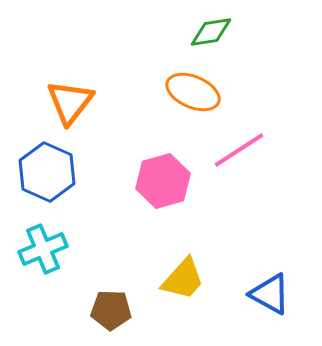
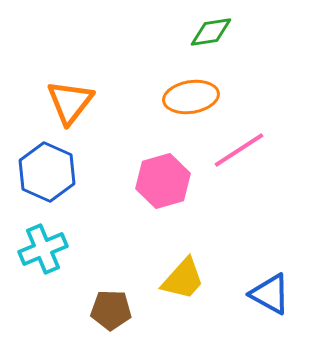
orange ellipse: moved 2 px left, 5 px down; rotated 32 degrees counterclockwise
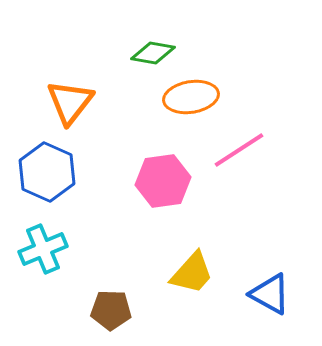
green diamond: moved 58 px left, 21 px down; rotated 18 degrees clockwise
pink hexagon: rotated 8 degrees clockwise
yellow trapezoid: moved 9 px right, 6 px up
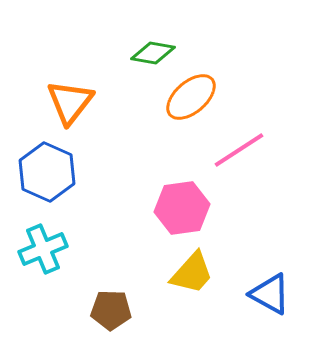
orange ellipse: rotated 32 degrees counterclockwise
pink hexagon: moved 19 px right, 27 px down
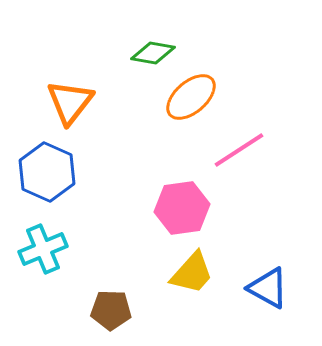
blue triangle: moved 2 px left, 6 px up
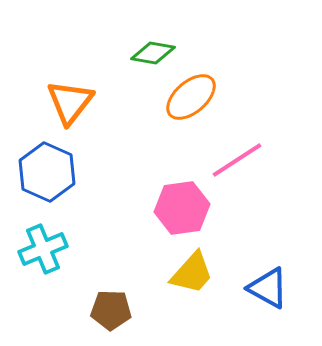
pink line: moved 2 px left, 10 px down
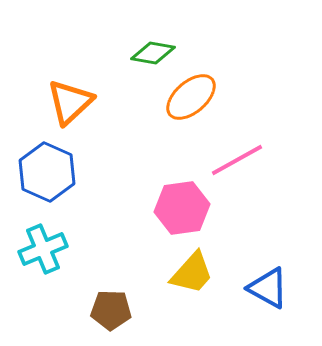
orange triangle: rotated 9 degrees clockwise
pink line: rotated 4 degrees clockwise
